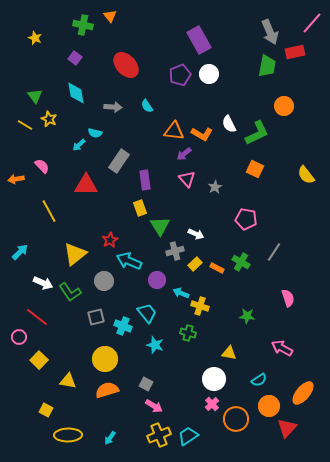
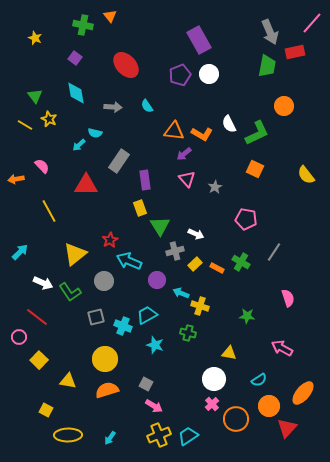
cyan trapezoid at (147, 313): moved 2 px down; rotated 80 degrees counterclockwise
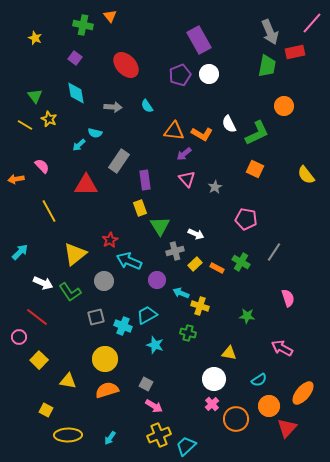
cyan trapezoid at (188, 436): moved 2 px left, 10 px down; rotated 10 degrees counterclockwise
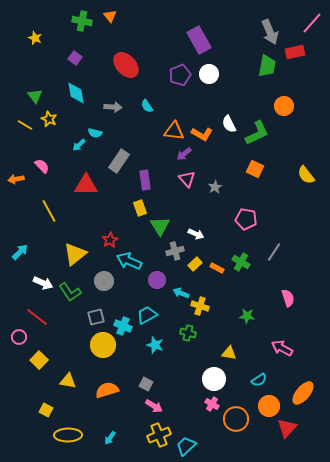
green cross at (83, 25): moved 1 px left, 4 px up
yellow circle at (105, 359): moved 2 px left, 14 px up
pink cross at (212, 404): rotated 16 degrees counterclockwise
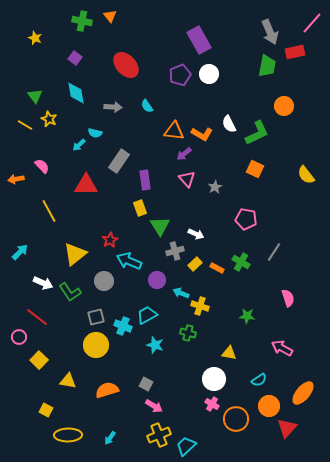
yellow circle at (103, 345): moved 7 px left
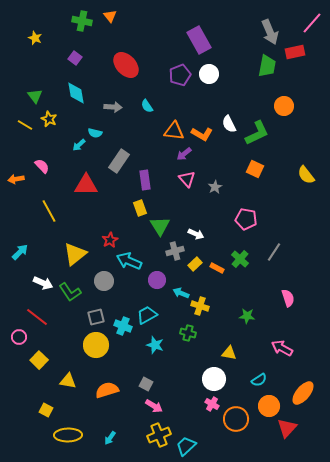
green cross at (241, 262): moved 1 px left, 3 px up; rotated 12 degrees clockwise
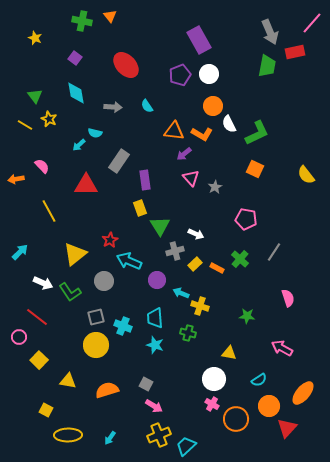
orange circle at (284, 106): moved 71 px left
pink triangle at (187, 179): moved 4 px right, 1 px up
cyan trapezoid at (147, 315): moved 8 px right, 3 px down; rotated 65 degrees counterclockwise
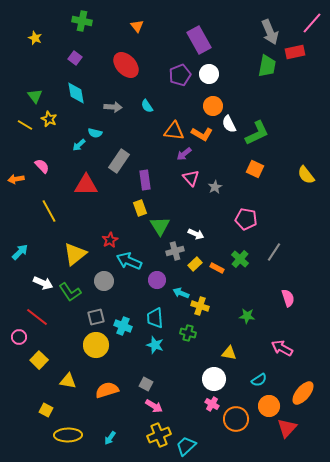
orange triangle at (110, 16): moved 27 px right, 10 px down
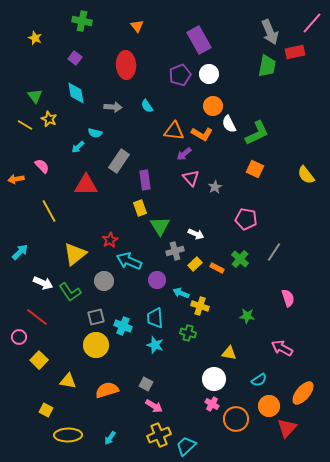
red ellipse at (126, 65): rotated 40 degrees clockwise
cyan arrow at (79, 145): moved 1 px left, 2 px down
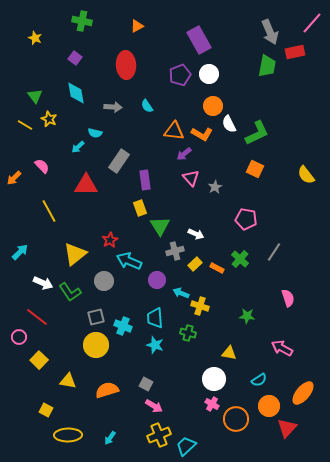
orange triangle at (137, 26): rotated 40 degrees clockwise
orange arrow at (16, 179): moved 2 px left, 1 px up; rotated 35 degrees counterclockwise
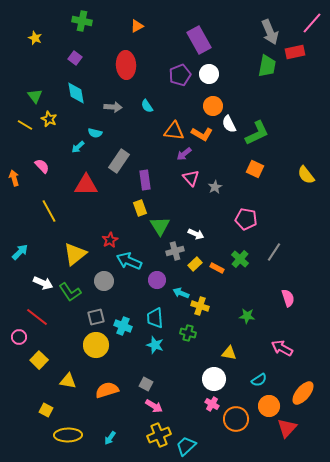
orange arrow at (14, 178): rotated 119 degrees clockwise
